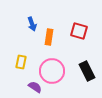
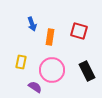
orange rectangle: moved 1 px right
pink circle: moved 1 px up
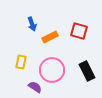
orange rectangle: rotated 56 degrees clockwise
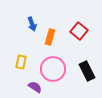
red square: rotated 24 degrees clockwise
orange rectangle: rotated 49 degrees counterclockwise
pink circle: moved 1 px right, 1 px up
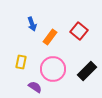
orange rectangle: rotated 21 degrees clockwise
black rectangle: rotated 72 degrees clockwise
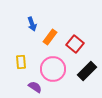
red square: moved 4 px left, 13 px down
yellow rectangle: rotated 16 degrees counterclockwise
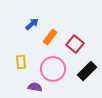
blue arrow: rotated 112 degrees counterclockwise
purple semicircle: rotated 24 degrees counterclockwise
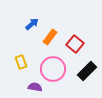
yellow rectangle: rotated 16 degrees counterclockwise
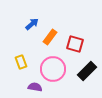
red square: rotated 24 degrees counterclockwise
